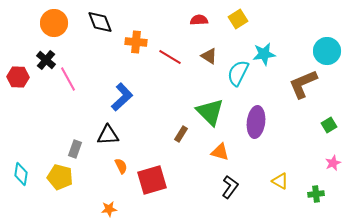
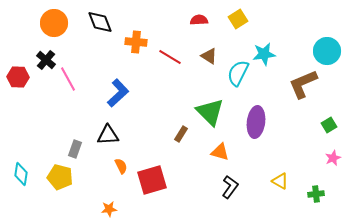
blue L-shape: moved 4 px left, 4 px up
pink star: moved 5 px up
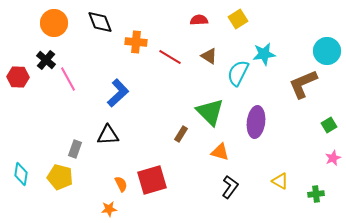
orange semicircle: moved 18 px down
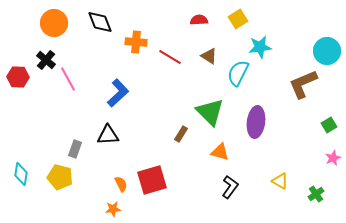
cyan star: moved 4 px left, 7 px up
green cross: rotated 28 degrees counterclockwise
orange star: moved 4 px right
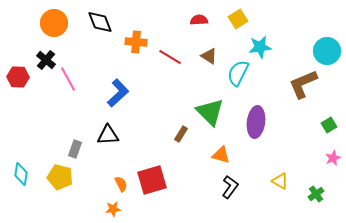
orange triangle: moved 1 px right, 3 px down
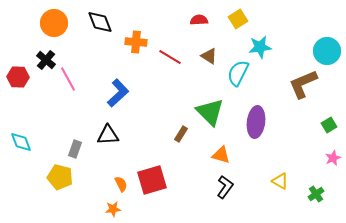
cyan diamond: moved 32 px up; rotated 30 degrees counterclockwise
black L-shape: moved 5 px left
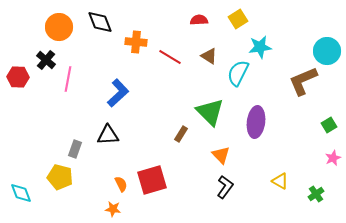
orange circle: moved 5 px right, 4 px down
pink line: rotated 40 degrees clockwise
brown L-shape: moved 3 px up
cyan diamond: moved 51 px down
orange triangle: rotated 30 degrees clockwise
orange star: rotated 14 degrees clockwise
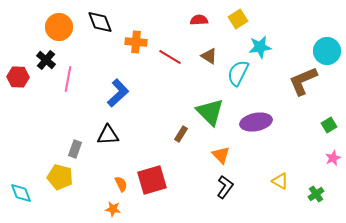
purple ellipse: rotated 72 degrees clockwise
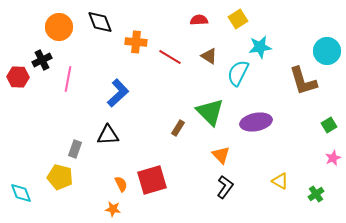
black cross: moved 4 px left; rotated 24 degrees clockwise
brown L-shape: rotated 84 degrees counterclockwise
brown rectangle: moved 3 px left, 6 px up
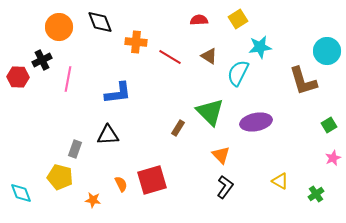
blue L-shape: rotated 36 degrees clockwise
orange star: moved 20 px left, 9 px up
